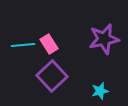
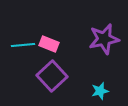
pink rectangle: rotated 36 degrees counterclockwise
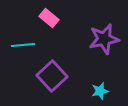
pink rectangle: moved 26 px up; rotated 18 degrees clockwise
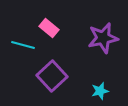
pink rectangle: moved 10 px down
purple star: moved 1 px left, 1 px up
cyan line: rotated 20 degrees clockwise
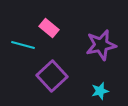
purple star: moved 2 px left, 7 px down
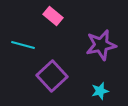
pink rectangle: moved 4 px right, 12 px up
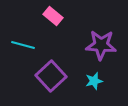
purple star: rotated 16 degrees clockwise
purple square: moved 1 px left
cyan star: moved 6 px left, 10 px up
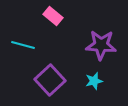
purple square: moved 1 px left, 4 px down
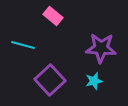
purple star: moved 3 px down
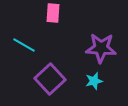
pink rectangle: moved 3 px up; rotated 54 degrees clockwise
cyan line: moved 1 px right; rotated 15 degrees clockwise
purple square: moved 1 px up
